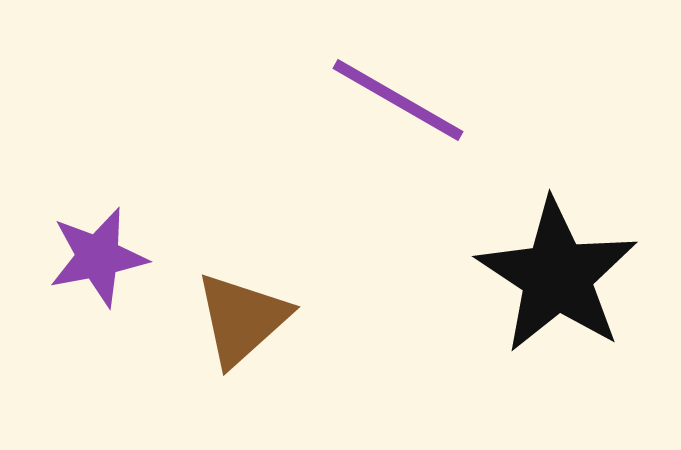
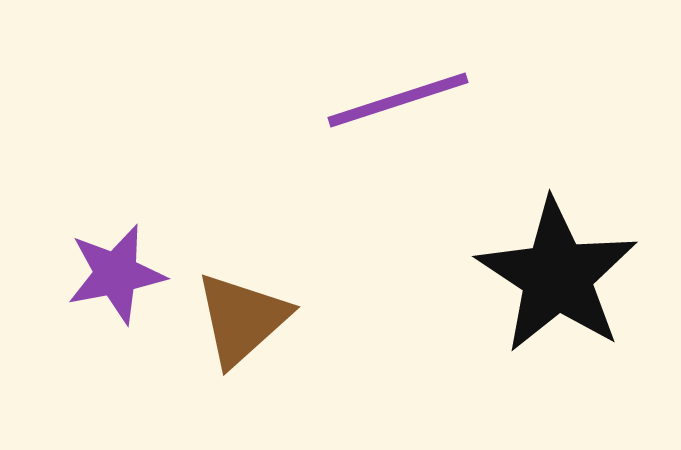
purple line: rotated 48 degrees counterclockwise
purple star: moved 18 px right, 17 px down
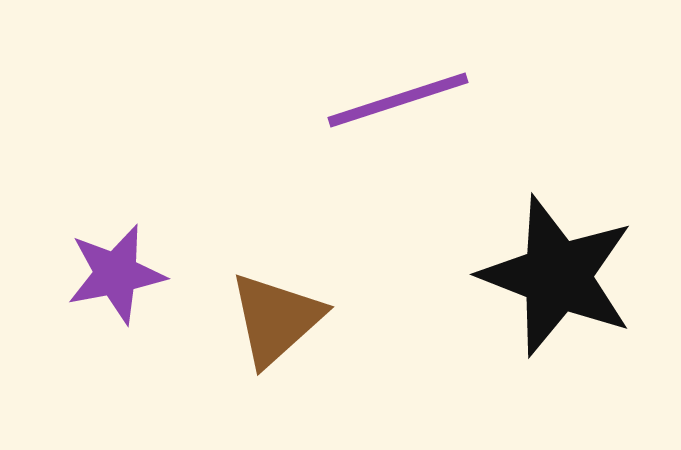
black star: rotated 12 degrees counterclockwise
brown triangle: moved 34 px right
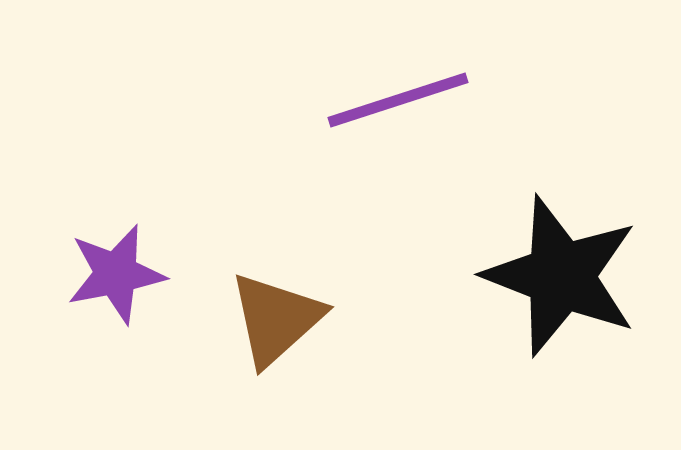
black star: moved 4 px right
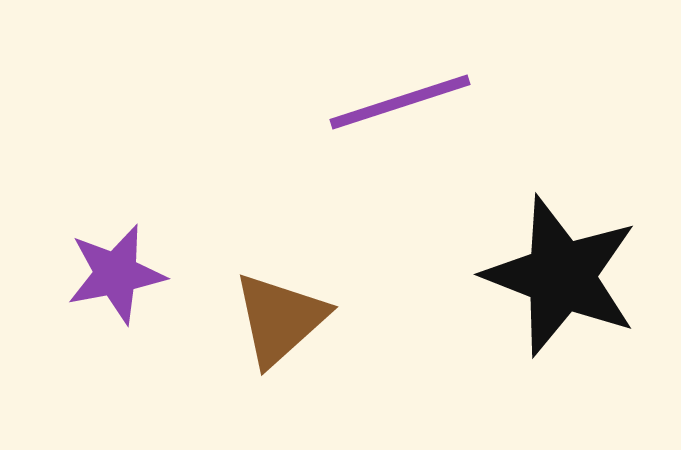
purple line: moved 2 px right, 2 px down
brown triangle: moved 4 px right
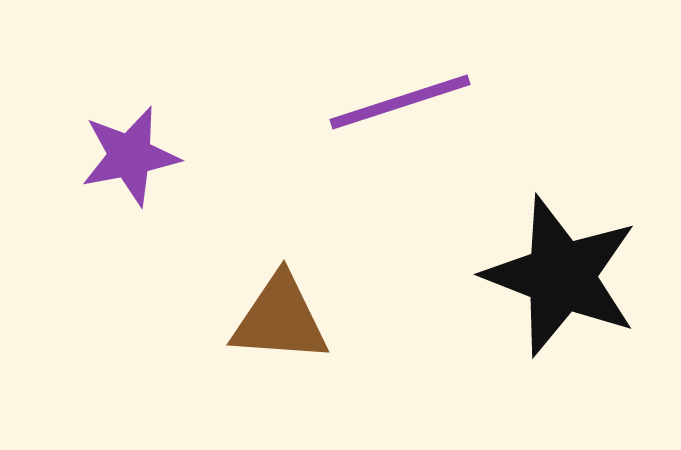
purple star: moved 14 px right, 118 px up
brown triangle: rotated 46 degrees clockwise
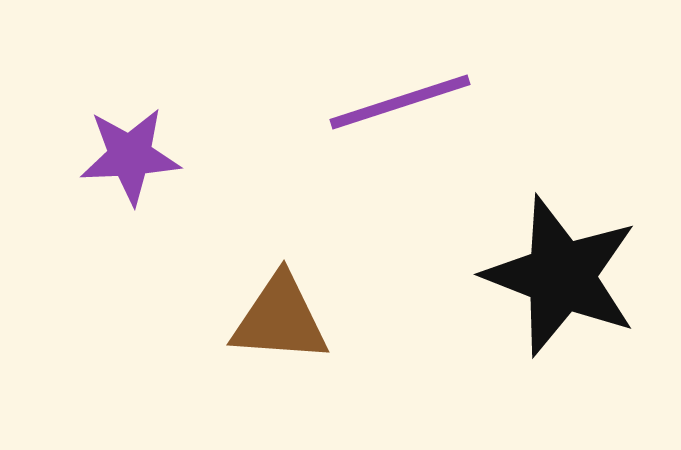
purple star: rotated 8 degrees clockwise
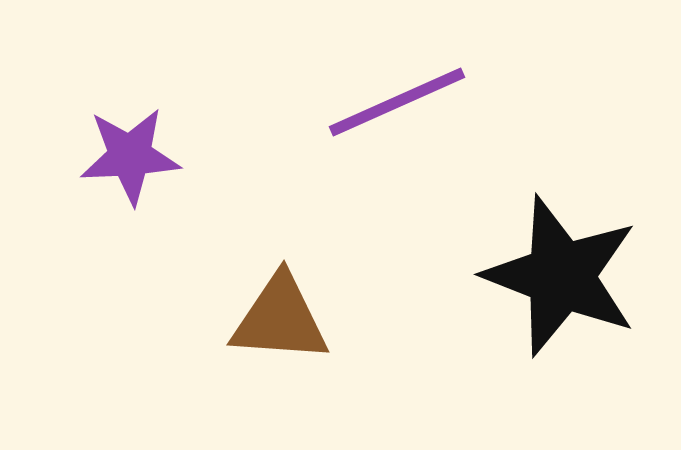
purple line: moved 3 px left; rotated 6 degrees counterclockwise
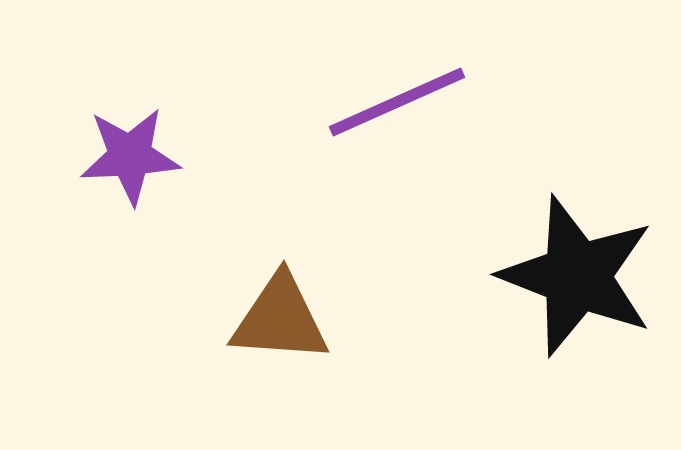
black star: moved 16 px right
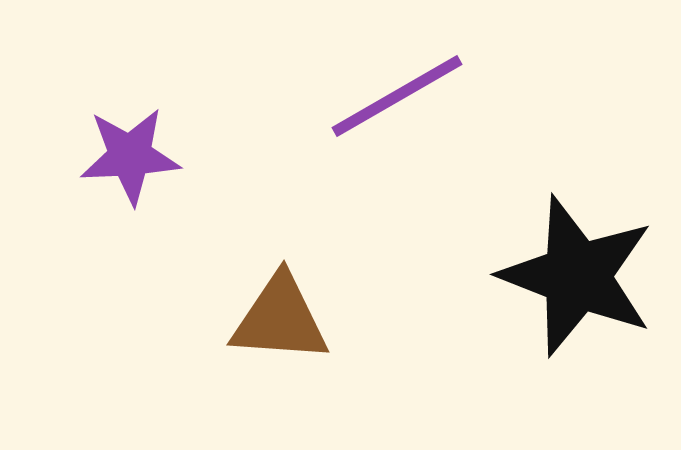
purple line: moved 6 px up; rotated 6 degrees counterclockwise
